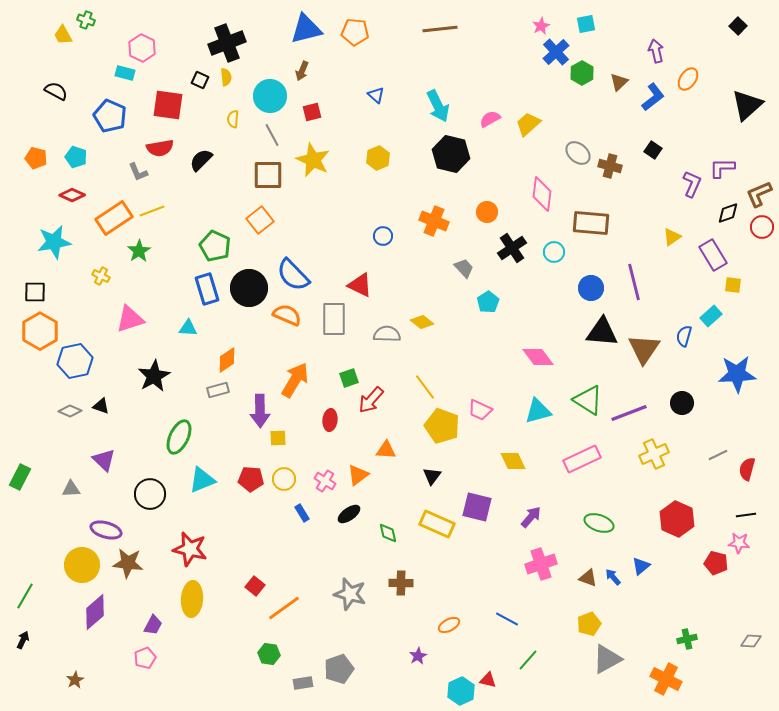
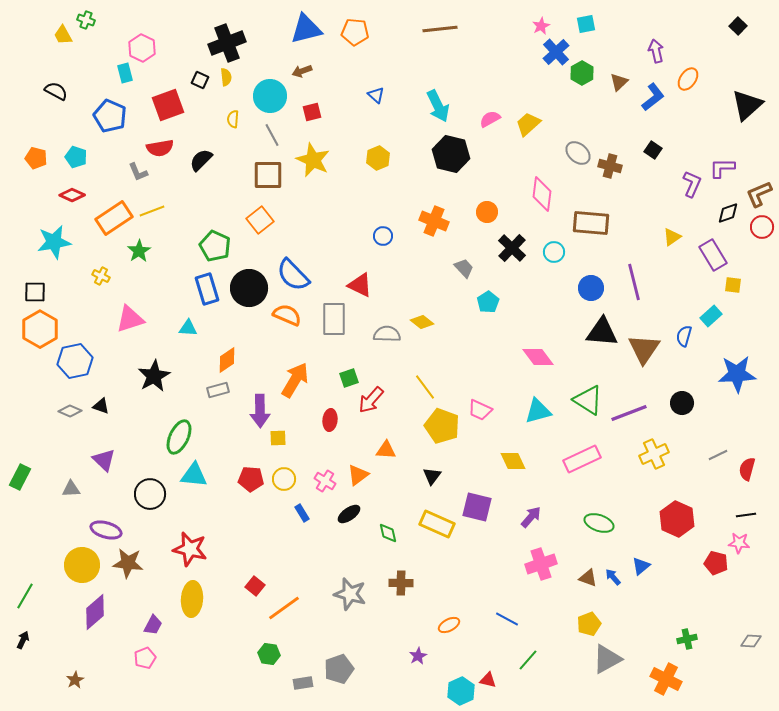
brown arrow at (302, 71): rotated 48 degrees clockwise
cyan rectangle at (125, 73): rotated 60 degrees clockwise
red square at (168, 105): rotated 28 degrees counterclockwise
black cross at (512, 248): rotated 12 degrees counterclockwise
orange hexagon at (40, 331): moved 2 px up
cyan triangle at (202, 480): moved 8 px left, 5 px up; rotated 28 degrees clockwise
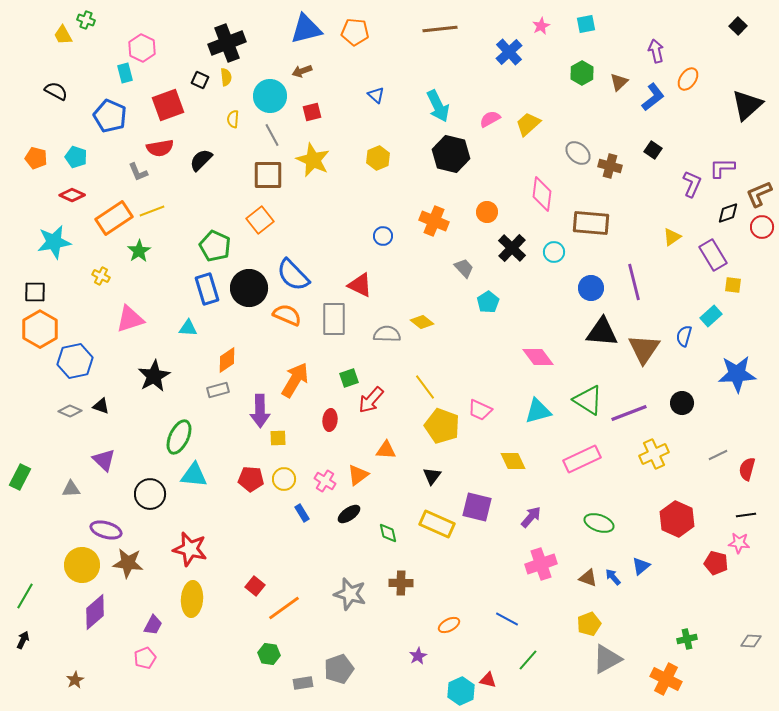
blue cross at (556, 52): moved 47 px left
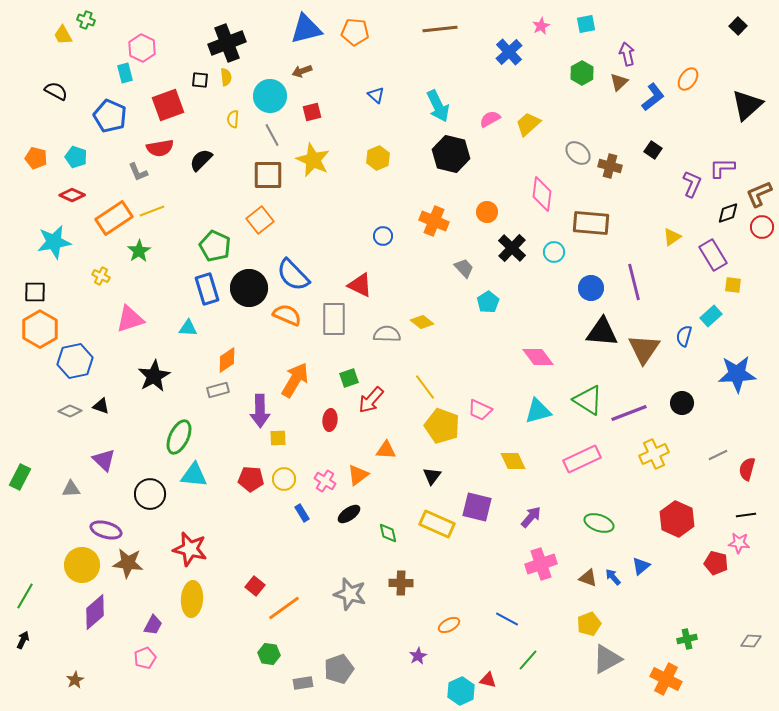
purple arrow at (656, 51): moved 29 px left, 3 px down
black square at (200, 80): rotated 18 degrees counterclockwise
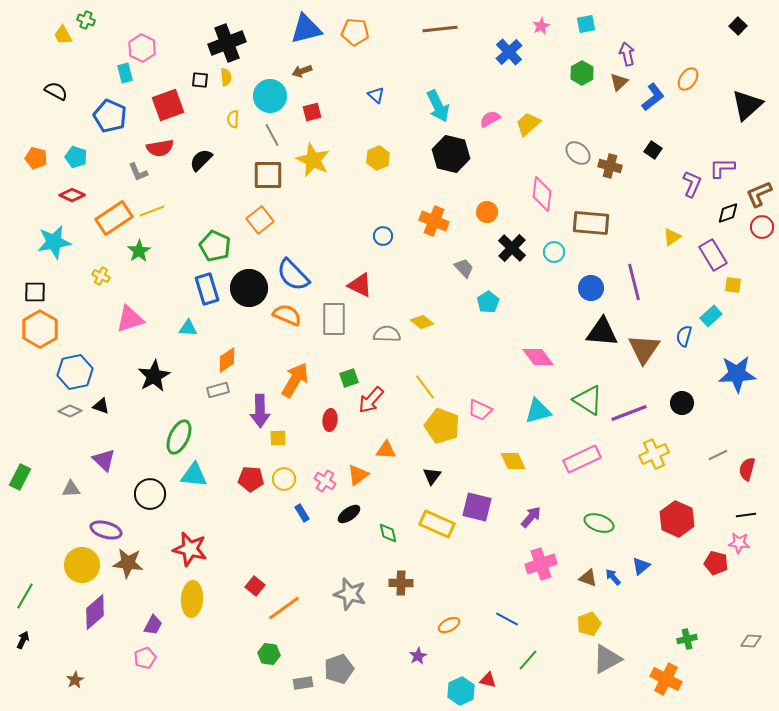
blue hexagon at (75, 361): moved 11 px down
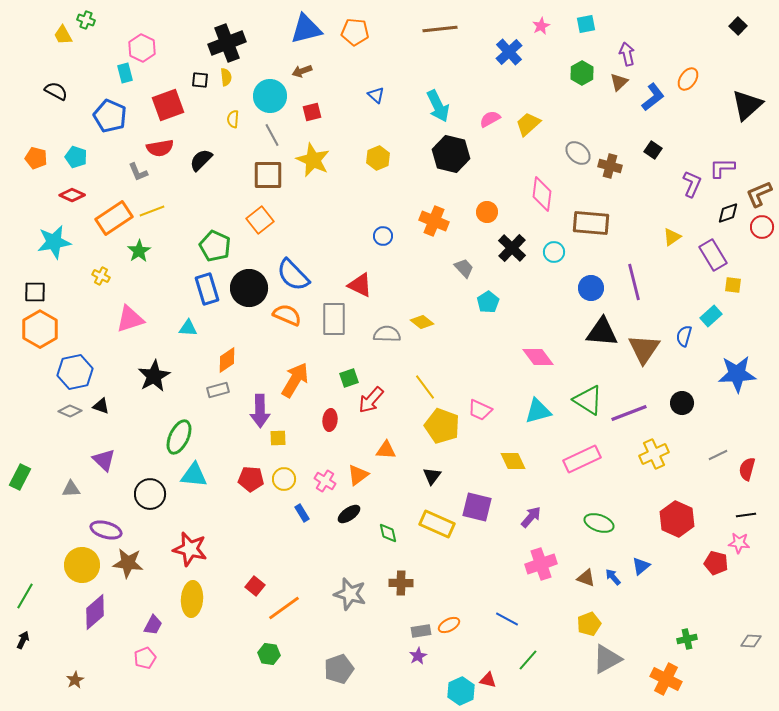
brown triangle at (588, 578): moved 2 px left
gray rectangle at (303, 683): moved 118 px right, 52 px up
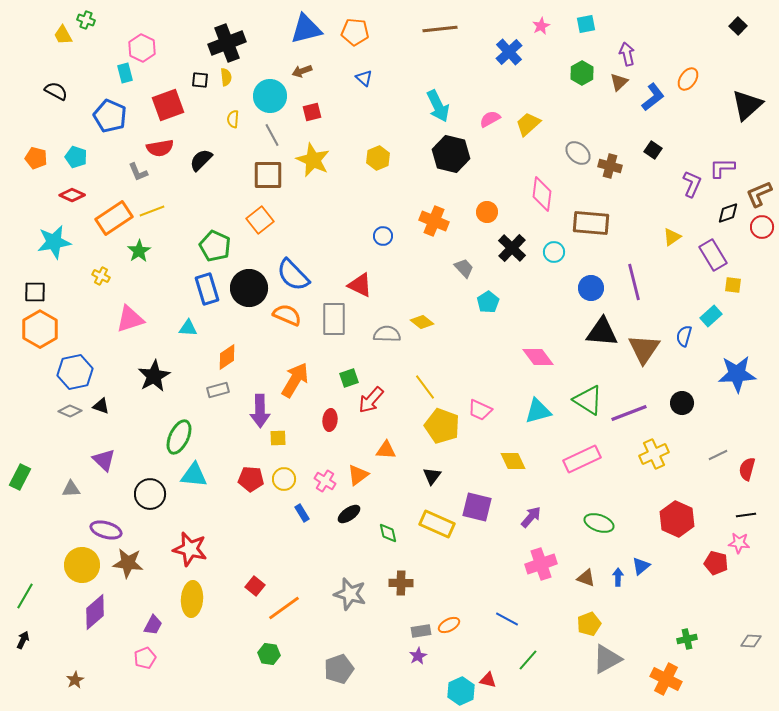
blue triangle at (376, 95): moved 12 px left, 17 px up
orange diamond at (227, 360): moved 3 px up
blue arrow at (613, 577): moved 5 px right; rotated 42 degrees clockwise
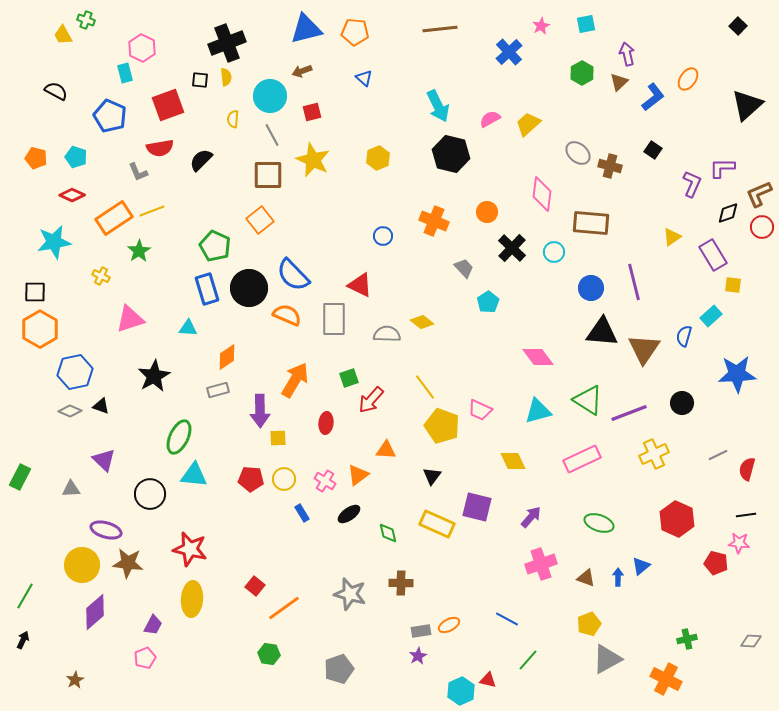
red ellipse at (330, 420): moved 4 px left, 3 px down
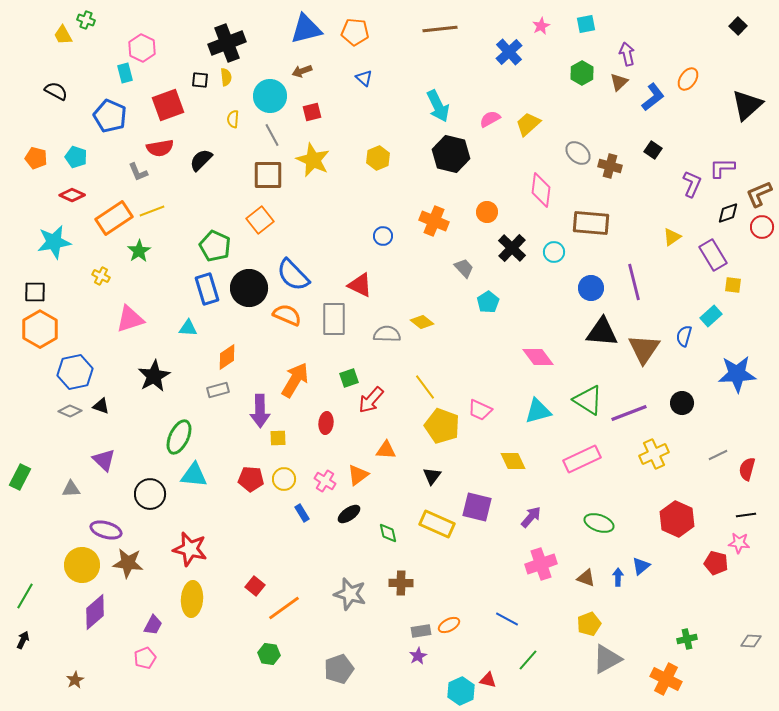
pink diamond at (542, 194): moved 1 px left, 4 px up
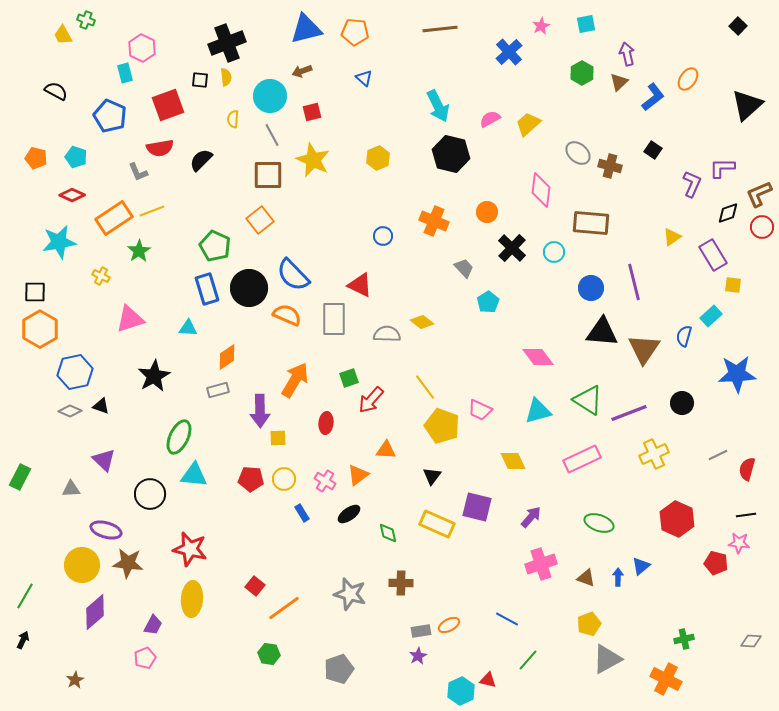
cyan star at (54, 242): moved 5 px right
green cross at (687, 639): moved 3 px left
